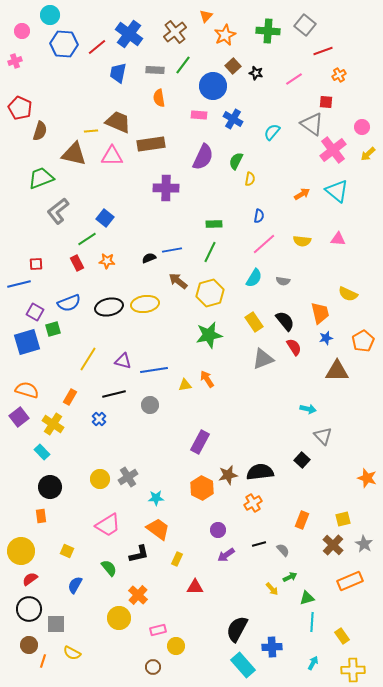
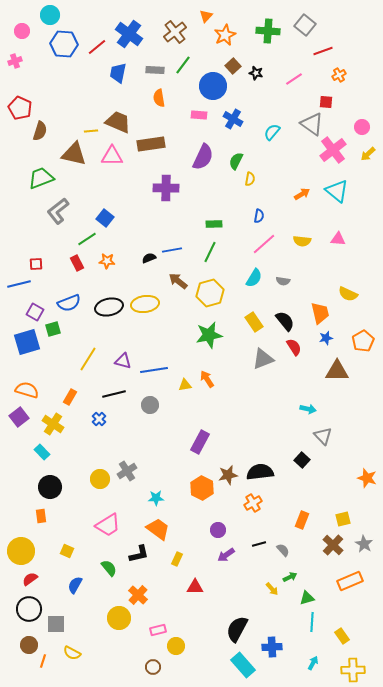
gray cross at (128, 477): moved 1 px left, 6 px up
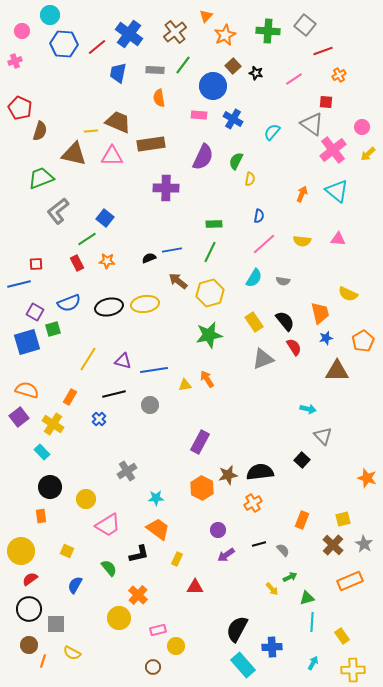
orange arrow at (302, 194): rotated 35 degrees counterclockwise
yellow circle at (100, 479): moved 14 px left, 20 px down
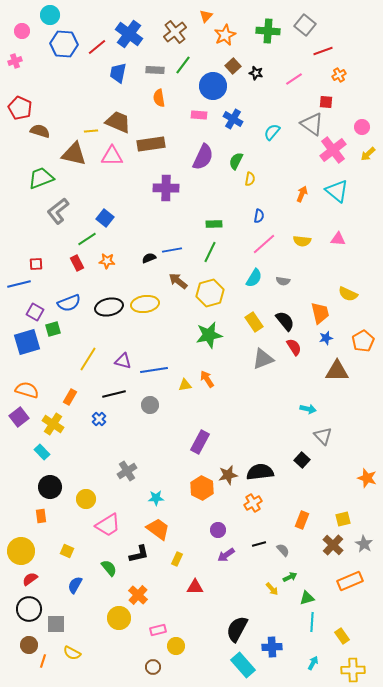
brown semicircle at (40, 131): rotated 90 degrees counterclockwise
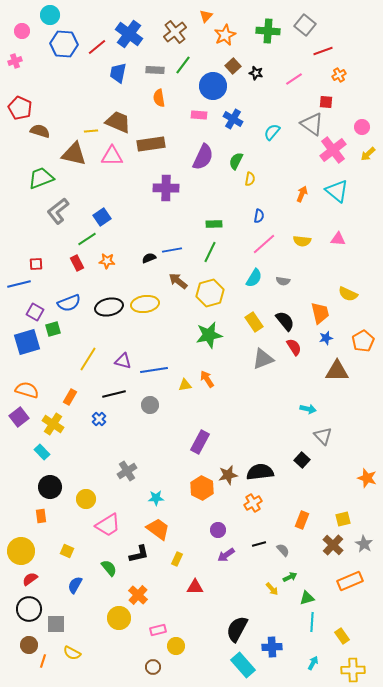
blue square at (105, 218): moved 3 px left, 1 px up; rotated 18 degrees clockwise
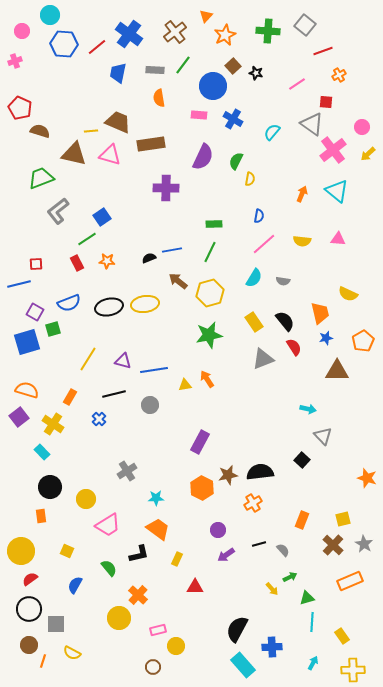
pink line at (294, 79): moved 3 px right, 5 px down
pink triangle at (112, 156): moved 2 px left, 1 px up; rotated 15 degrees clockwise
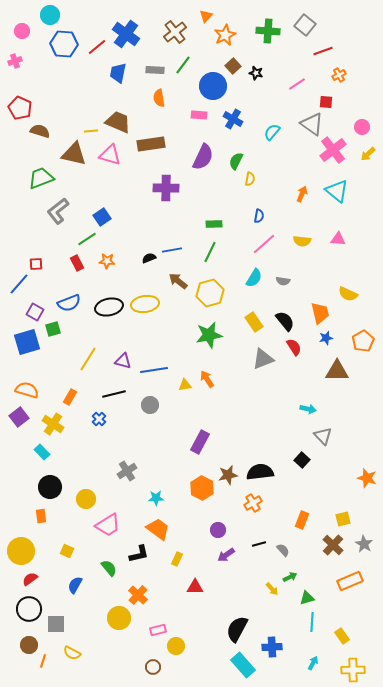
blue cross at (129, 34): moved 3 px left
blue line at (19, 284): rotated 35 degrees counterclockwise
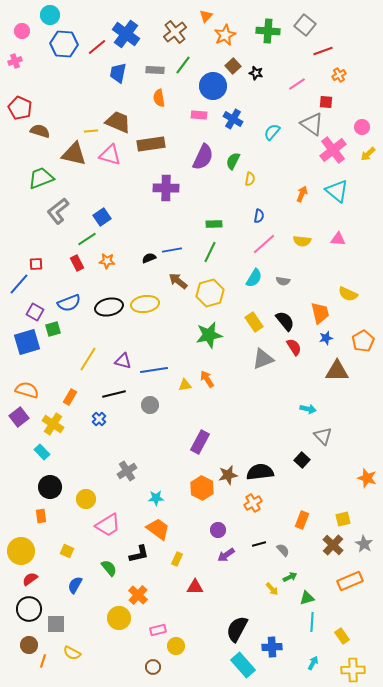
green semicircle at (236, 161): moved 3 px left
